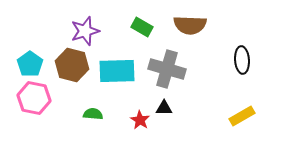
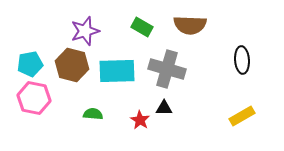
cyan pentagon: rotated 25 degrees clockwise
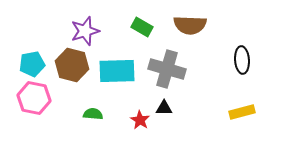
cyan pentagon: moved 2 px right
yellow rectangle: moved 4 px up; rotated 15 degrees clockwise
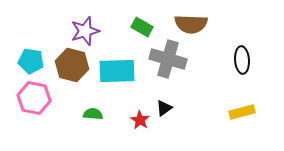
brown semicircle: moved 1 px right, 1 px up
cyan pentagon: moved 1 px left, 3 px up; rotated 20 degrees clockwise
gray cross: moved 1 px right, 10 px up
black triangle: rotated 36 degrees counterclockwise
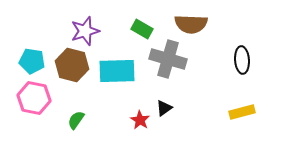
green rectangle: moved 2 px down
cyan pentagon: moved 1 px right
green semicircle: moved 17 px left, 6 px down; rotated 60 degrees counterclockwise
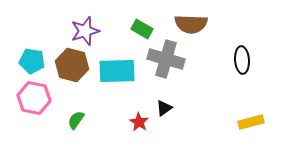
gray cross: moved 2 px left
yellow rectangle: moved 9 px right, 10 px down
red star: moved 1 px left, 2 px down
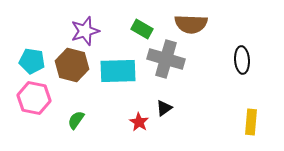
cyan rectangle: moved 1 px right
yellow rectangle: rotated 70 degrees counterclockwise
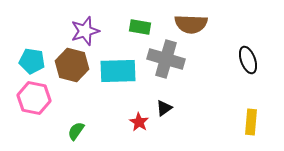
green rectangle: moved 2 px left, 2 px up; rotated 20 degrees counterclockwise
black ellipse: moved 6 px right; rotated 16 degrees counterclockwise
green semicircle: moved 11 px down
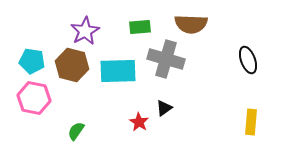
green rectangle: rotated 15 degrees counterclockwise
purple star: rotated 12 degrees counterclockwise
